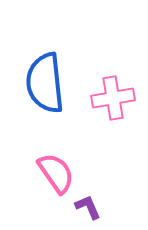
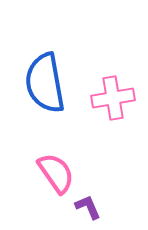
blue semicircle: rotated 4 degrees counterclockwise
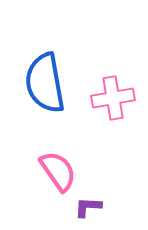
pink semicircle: moved 2 px right, 2 px up
purple L-shape: rotated 64 degrees counterclockwise
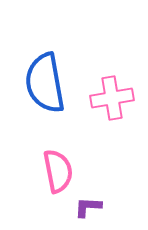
pink cross: moved 1 px left
pink semicircle: rotated 24 degrees clockwise
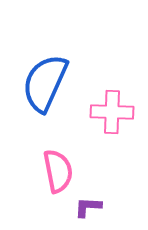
blue semicircle: rotated 34 degrees clockwise
pink cross: moved 14 px down; rotated 12 degrees clockwise
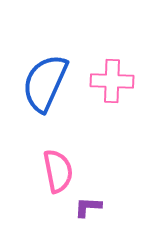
pink cross: moved 31 px up
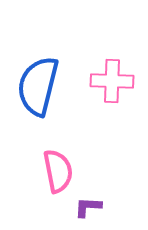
blue semicircle: moved 7 px left, 3 px down; rotated 10 degrees counterclockwise
